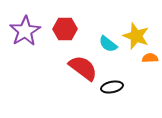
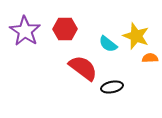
purple star: rotated 8 degrees counterclockwise
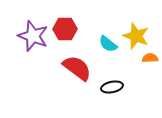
purple star: moved 8 px right, 5 px down; rotated 12 degrees counterclockwise
red semicircle: moved 6 px left
